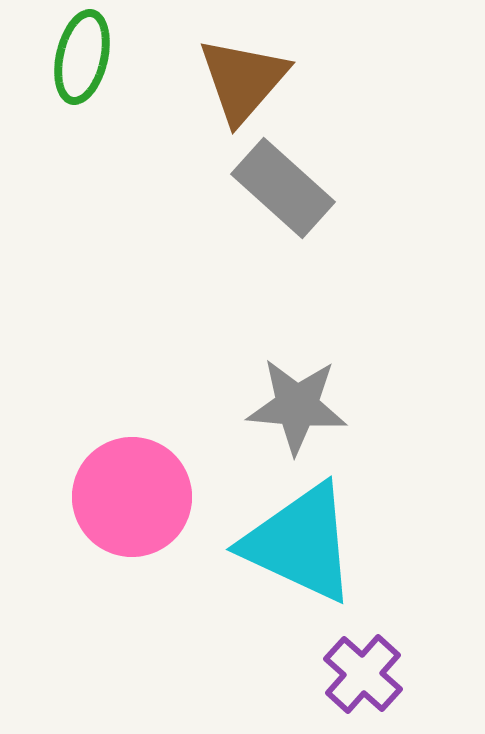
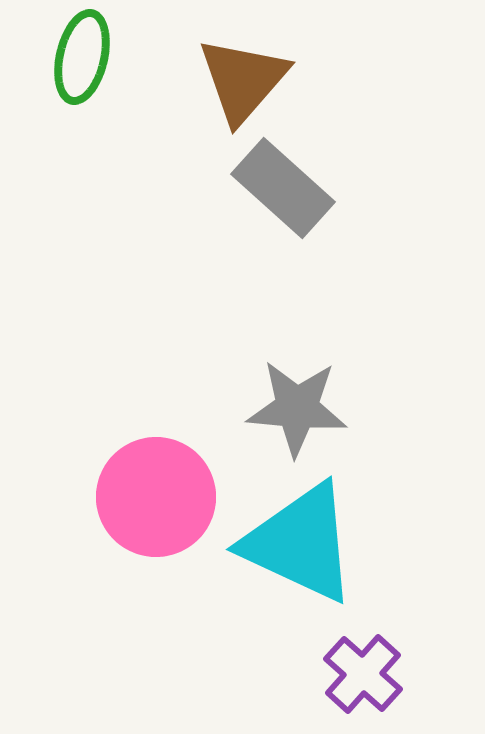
gray star: moved 2 px down
pink circle: moved 24 px right
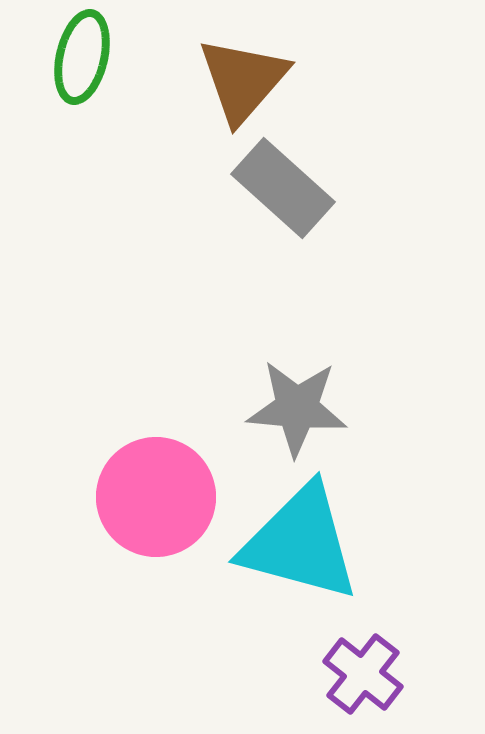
cyan triangle: rotated 10 degrees counterclockwise
purple cross: rotated 4 degrees counterclockwise
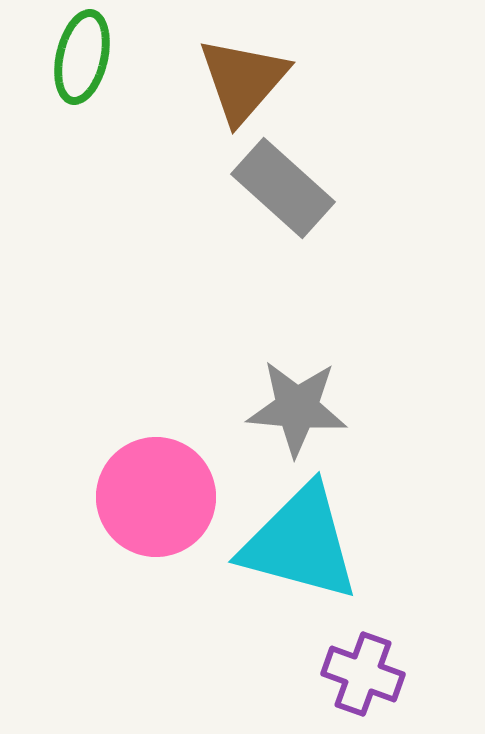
purple cross: rotated 18 degrees counterclockwise
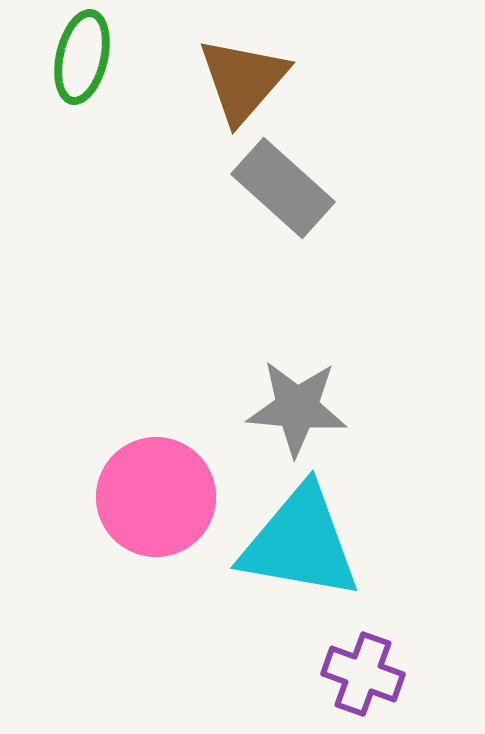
cyan triangle: rotated 5 degrees counterclockwise
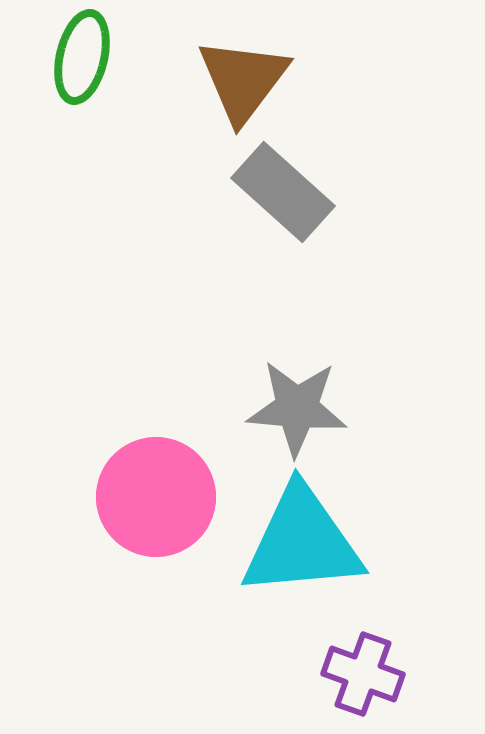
brown triangle: rotated 4 degrees counterclockwise
gray rectangle: moved 4 px down
cyan triangle: moved 2 px right, 1 px up; rotated 15 degrees counterclockwise
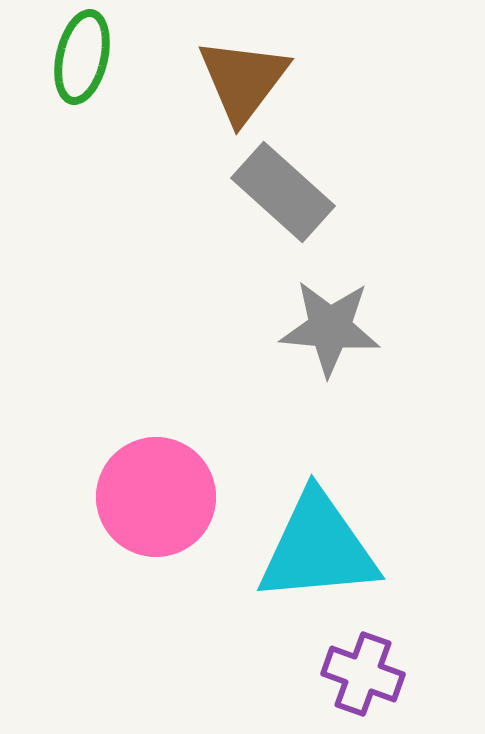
gray star: moved 33 px right, 80 px up
cyan triangle: moved 16 px right, 6 px down
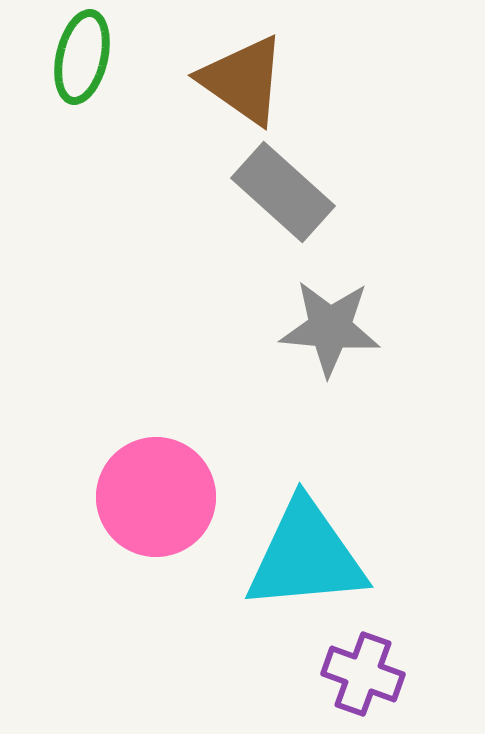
brown triangle: rotated 32 degrees counterclockwise
cyan triangle: moved 12 px left, 8 px down
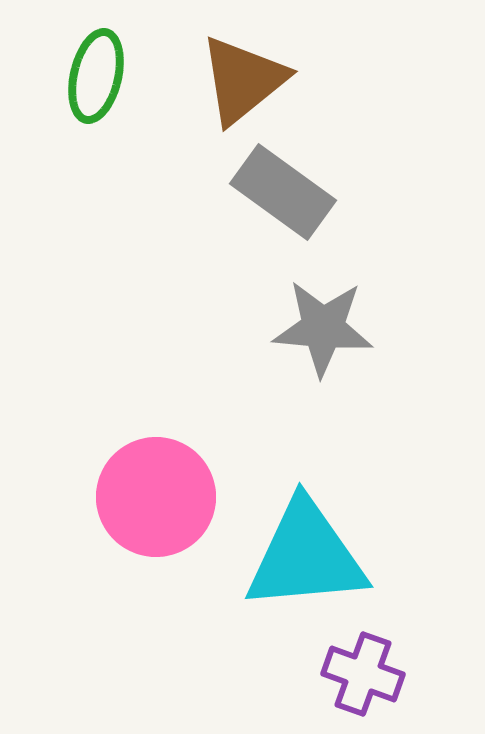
green ellipse: moved 14 px right, 19 px down
brown triangle: rotated 46 degrees clockwise
gray rectangle: rotated 6 degrees counterclockwise
gray star: moved 7 px left
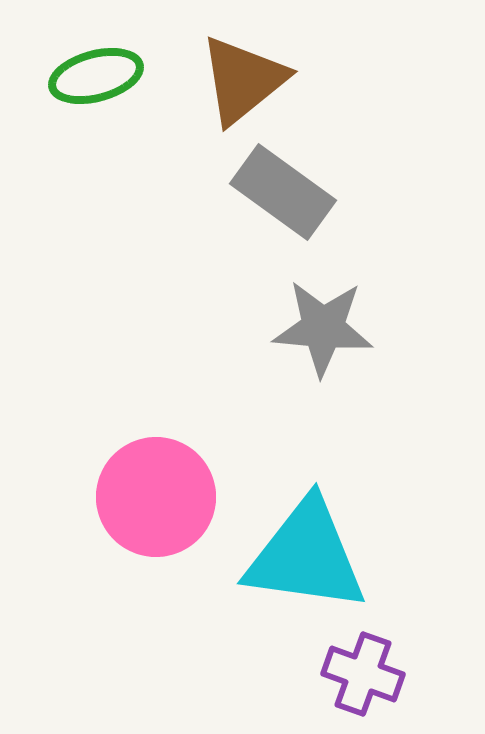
green ellipse: rotated 62 degrees clockwise
cyan triangle: rotated 13 degrees clockwise
